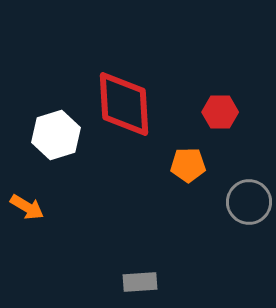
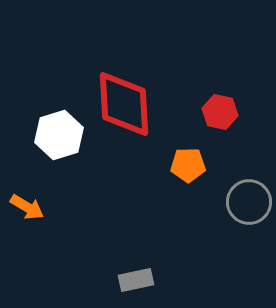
red hexagon: rotated 12 degrees clockwise
white hexagon: moved 3 px right
gray rectangle: moved 4 px left, 2 px up; rotated 8 degrees counterclockwise
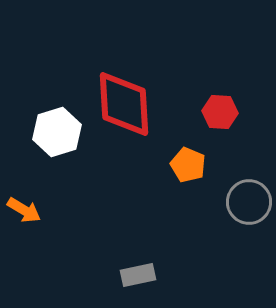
red hexagon: rotated 8 degrees counterclockwise
white hexagon: moved 2 px left, 3 px up
orange pentagon: rotated 24 degrees clockwise
orange arrow: moved 3 px left, 3 px down
gray rectangle: moved 2 px right, 5 px up
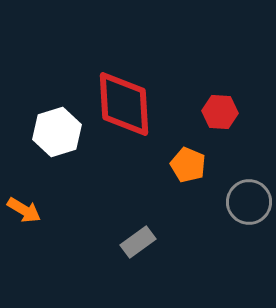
gray rectangle: moved 33 px up; rotated 24 degrees counterclockwise
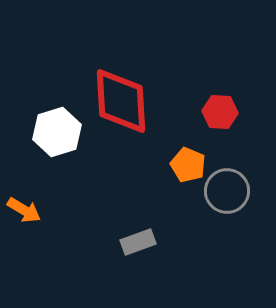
red diamond: moved 3 px left, 3 px up
gray circle: moved 22 px left, 11 px up
gray rectangle: rotated 16 degrees clockwise
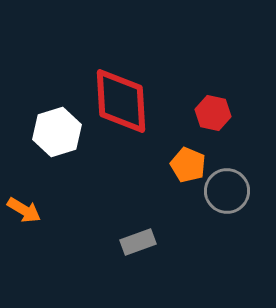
red hexagon: moved 7 px left, 1 px down; rotated 8 degrees clockwise
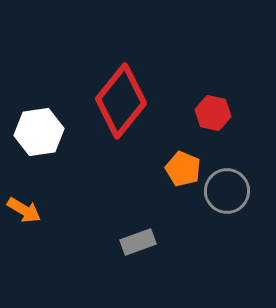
red diamond: rotated 42 degrees clockwise
white hexagon: moved 18 px left; rotated 9 degrees clockwise
orange pentagon: moved 5 px left, 4 px down
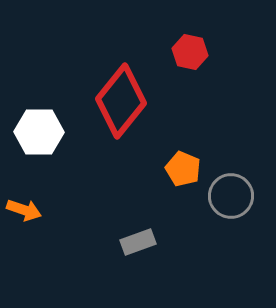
red hexagon: moved 23 px left, 61 px up
white hexagon: rotated 9 degrees clockwise
gray circle: moved 4 px right, 5 px down
orange arrow: rotated 12 degrees counterclockwise
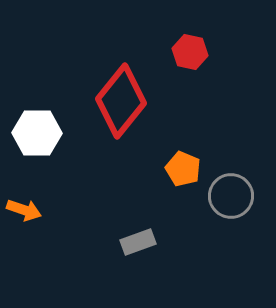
white hexagon: moved 2 px left, 1 px down
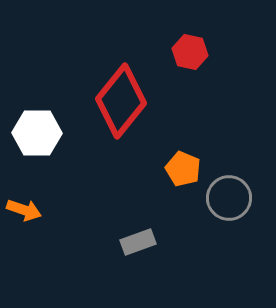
gray circle: moved 2 px left, 2 px down
